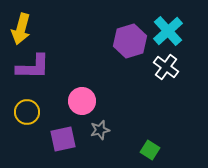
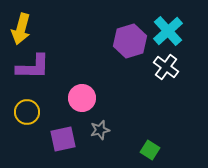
pink circle: moved 3 px up
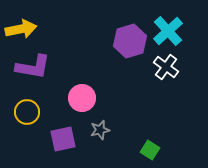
yellow arrow: rotated 116 degrees counterclockwise
purple L-shape: rotated 9 degrees clockwise
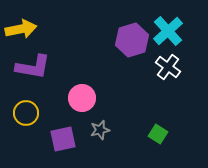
purple hexagon: moved 2 px right, 1 px up
white cross: moved 2 px right
yellow circle: moved 1 px left, 1 px down
green square: moved 8 px right, 16 px up
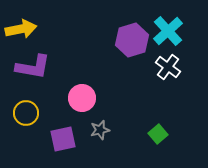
green square: rotated 18 degrees clockwise
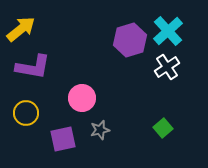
yellow arrow: rotated 28 degrees counterclockwise
purple hexagon: moved 2 px left
white cross: moved 1 px left; rotated 20 degrees clockwise
green square: moved 5 px right, 6 px up
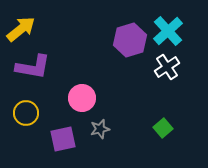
gray star: moved 1 px up
